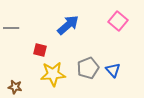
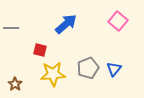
blue arrow: moved 2 px left, 1 px up
blue triangle: moved 1 px right, 1 px up; rotated 21 degrees clockwise
brown star: moved 3 px up; rotated 24 degrees clockwise
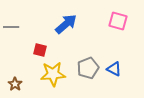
pink square: rotated 24 degrees counterclockwise
gray line: moved 1 px up
blue triangle: rotated 42 degrees counterclockwise
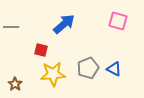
blue arrow: moved 2 px left
red square: moved 1 px right
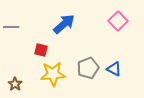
pink square: rotated 30 degrees clockwise
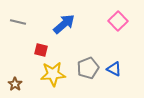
gray line: moved 7 px right, 5 px up; rotated 14 degrees clockwise
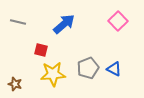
brown star: rotated 16 degrees counterclockwise
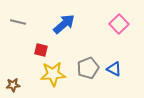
pink square: moved 1 px right, 3 px down
brown star: moved 2 px left, 1 px down; rotated 24 degrees counterclockwise
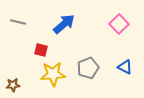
blue triangle: moved 11 px right, 2 px up
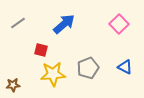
gray line: moved 1 px down; rotated 49 degrees counterclockwise
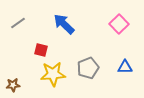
blue arrow: rotated 95 degrees counterclockwise
blue triangle: rotated 28 degrees counterclockwise
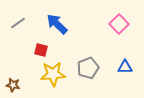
blue arrow: moved 7 px left
brown star: rotated 16 degrees clockwise
